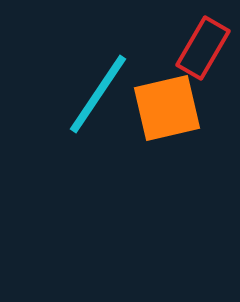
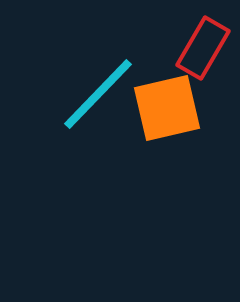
cyan line: rotated 10 degrees clockwise
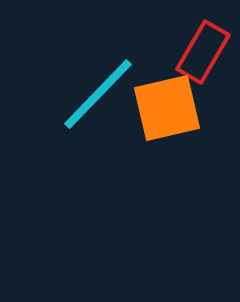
red rectangle: moved 4 px down
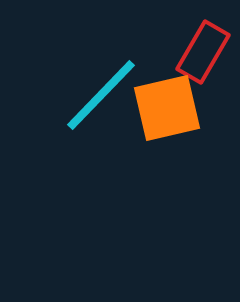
cyan line: moved 3 px right, 1 px down
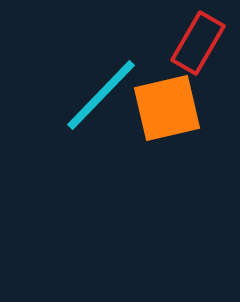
red rectangle: moved 5 px left, 9 px up
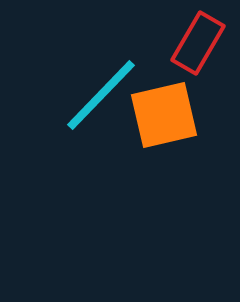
orange square: moved 3 px left, 7 px down
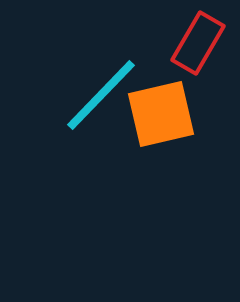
orange square: moved 3 px left, 1 px up
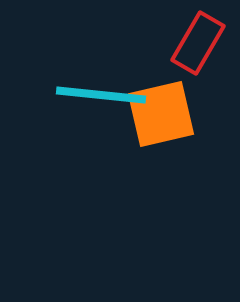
cyan line: rotated 52 degrees clockwise
